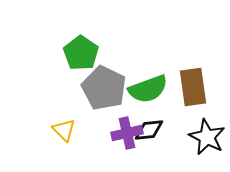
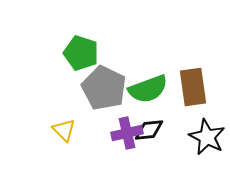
green pentagon: rotated 16 degrees counterclockwise
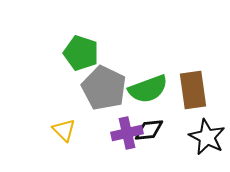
brown rectangle: moved 3 px down
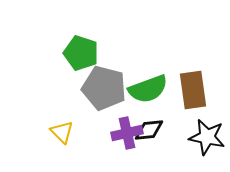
gray pentagon: rotated 12 degrees counterclockwise
yellow triangle: moved 2 px left, 2 px down
black star: rotated 15 degrees counterclockwise
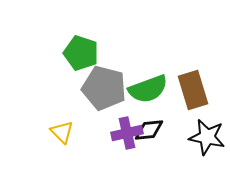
brown rectangle: rotated 9 degrees counterclockwise
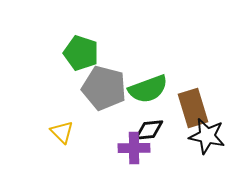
brown rectangle: moved 18 px down
purple cross: moved 7 px right, 15 px down; rotated 12 degrees clockwise
black star: moved 1 px up
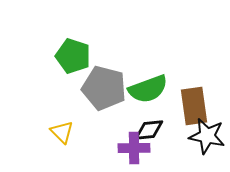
green pentagon: moved 8 px left, 3 px down
brown rectangle: moved 1 px right, 2 px up; rotated 9 degrees clockwise
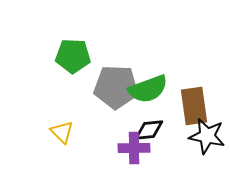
green pentagon: rotated 16 degrees counterclockwise
gray pentagon: moved 12 px right, 1 px up; rotated 12 degrees counterclockwise
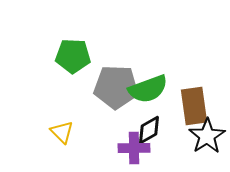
black diamond: rotated 24 degrees counterclockwise
black star: rotated 27 degrees clockwise
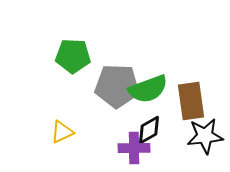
gray pentagon: moved 1 px right, 1 px up
brown rectangle: moved 3 px left, 5 px up
yellow triangle: rotated 50 degrees clockwise
black star: moved 2 px left; rotated 27 degrees clockwise
